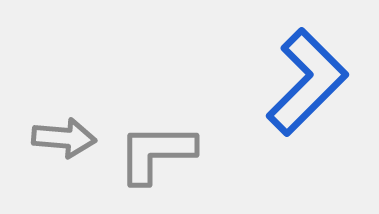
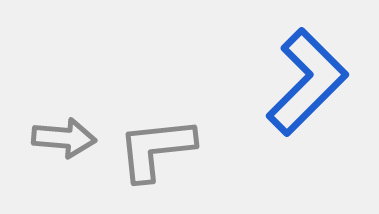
gray L-shape: moved 4 px up; rotated 6 degrees counterclockwise
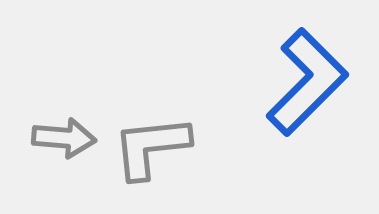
gray L-shape: moved 5 px left, 2 px up
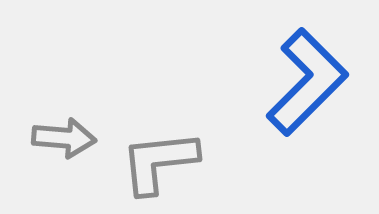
gray L-shape: moved 8 px right, 15 px down
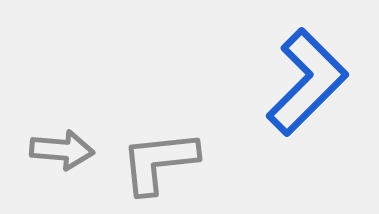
gray arrow: moved 2 px left, 12 px down
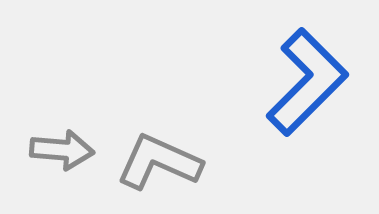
gray L-shape: rotated 30 degrees clockwise
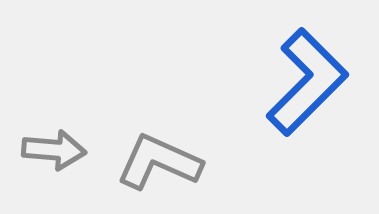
gray arrow: moved 8 px left
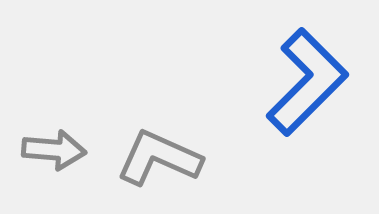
gray L-shape: moved 4 px up
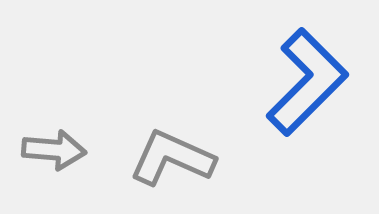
gray L-shape: moved 13 px right
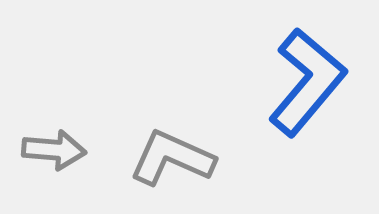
blue L-shape: rotated 5 degrees counterclockwise
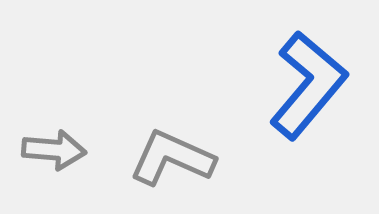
blue L-shape: moved 1 px right, 3 px down
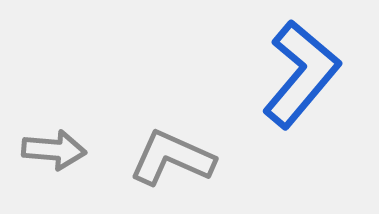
blue L-shape: moved 7 px left, 11 px up
